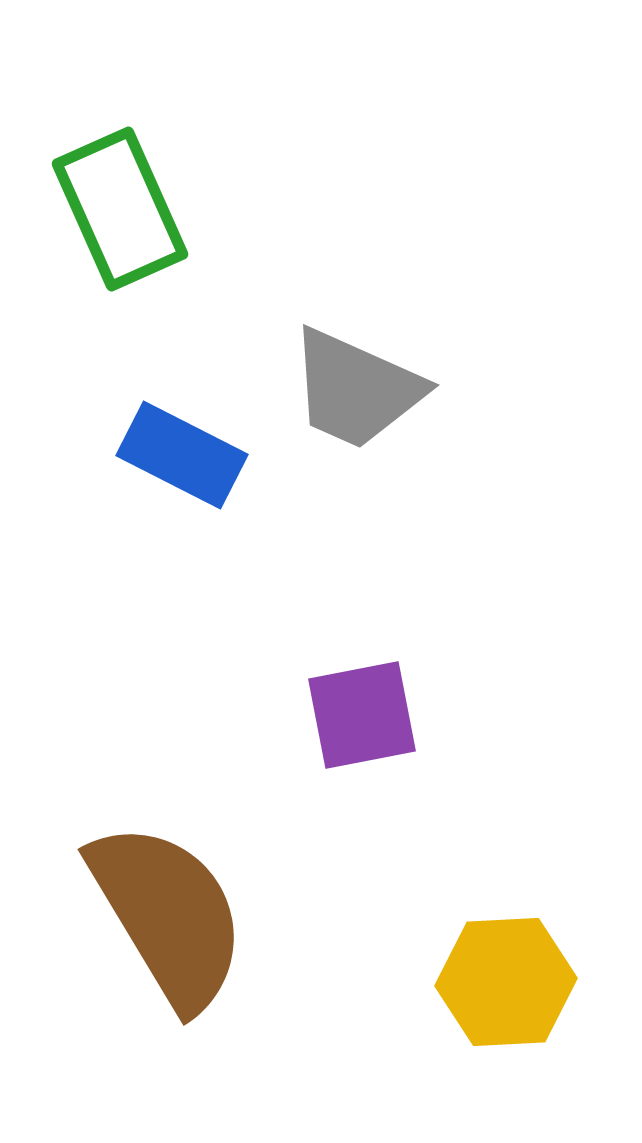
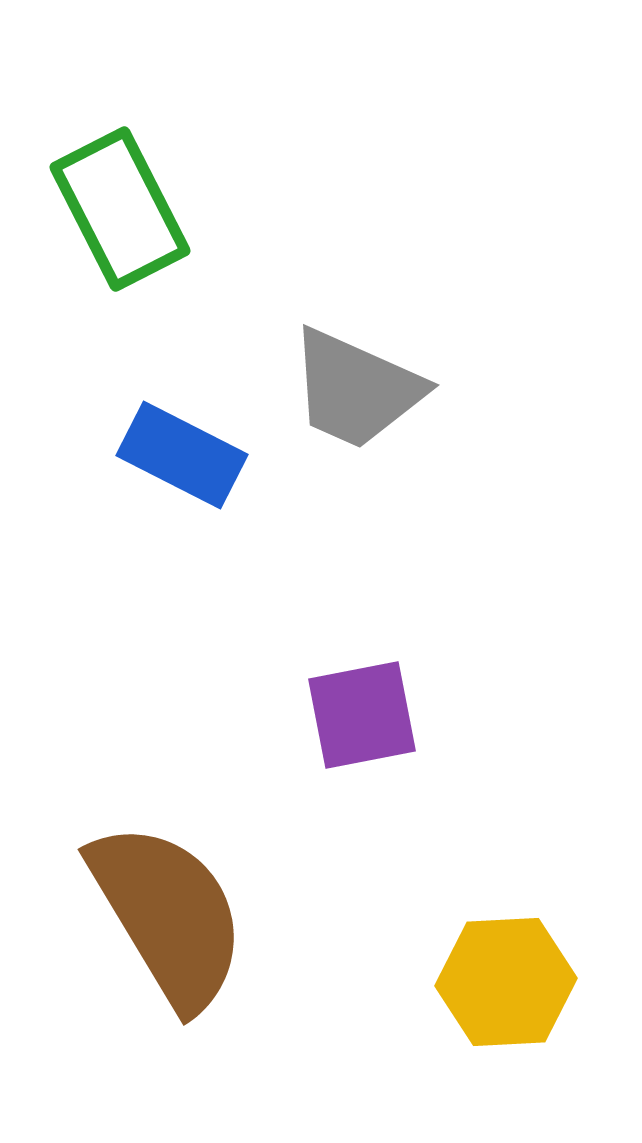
green rectangle: rotated 3 degrees counterclockwise
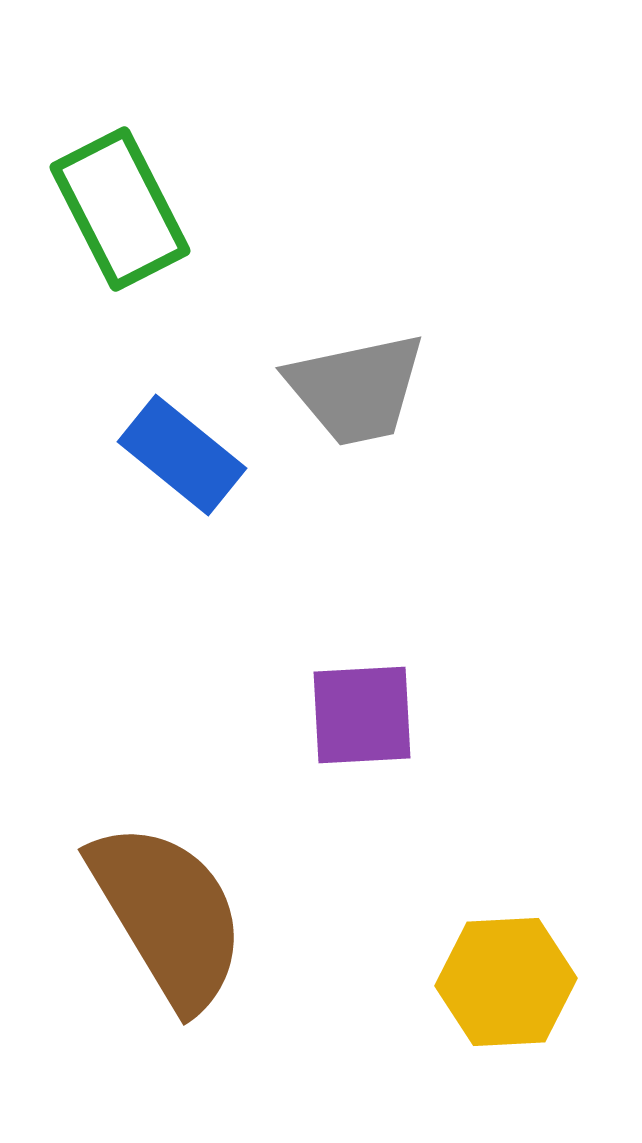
gray trapezoid: rotated 36 degrees counterclockwise
blue rectangle: rotated 12 degrees clockwise
purple square: rotated 8 degrees clockwise
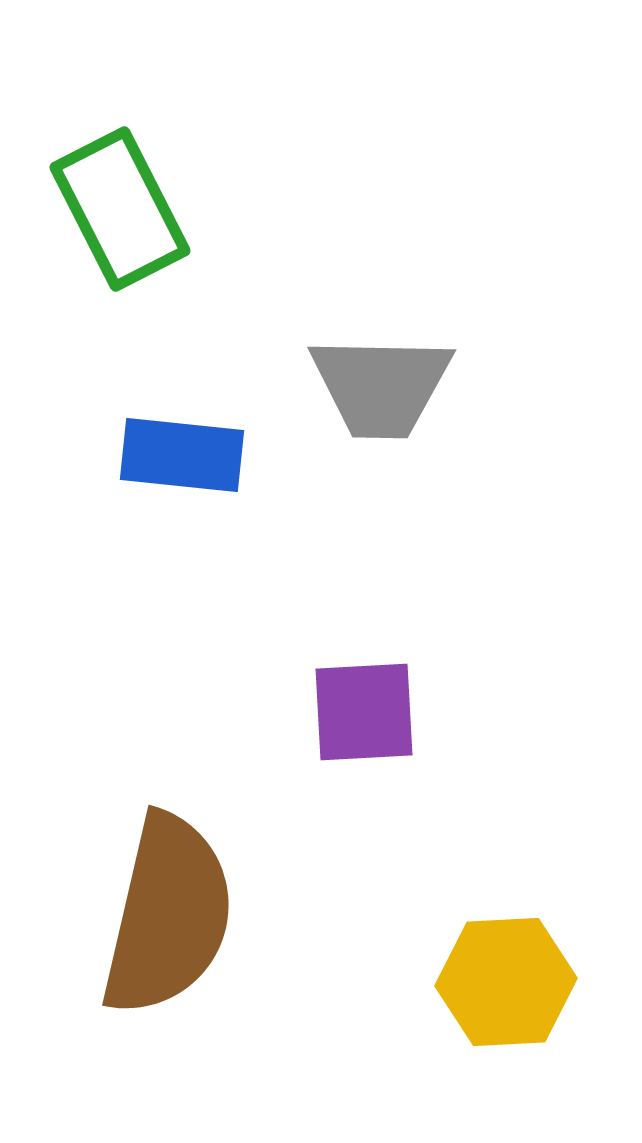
gray trapezoid: moved 25 px right, 3 px up; rotated 13 degrees clockwise
blue rectangle: rotated 33 degrees counterclockwise
purple square: moved 2 px right, 3 px up
brown semicircle: rotated 44 degrees clockwise
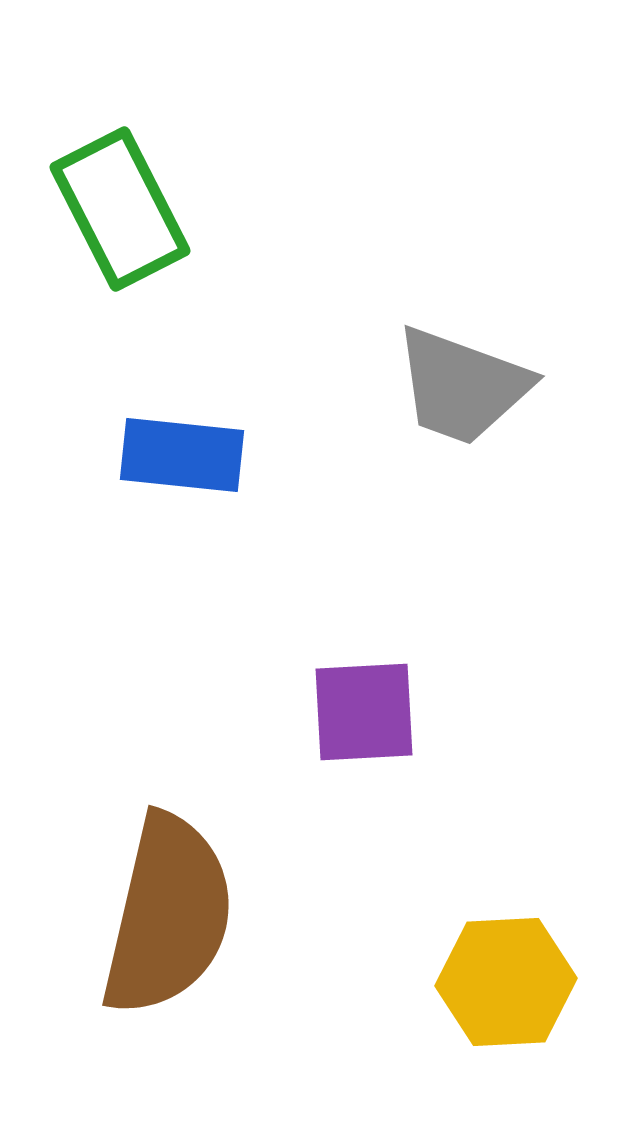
gray trapezoid: moved 81 px right; rotated 19 degrees clockwise
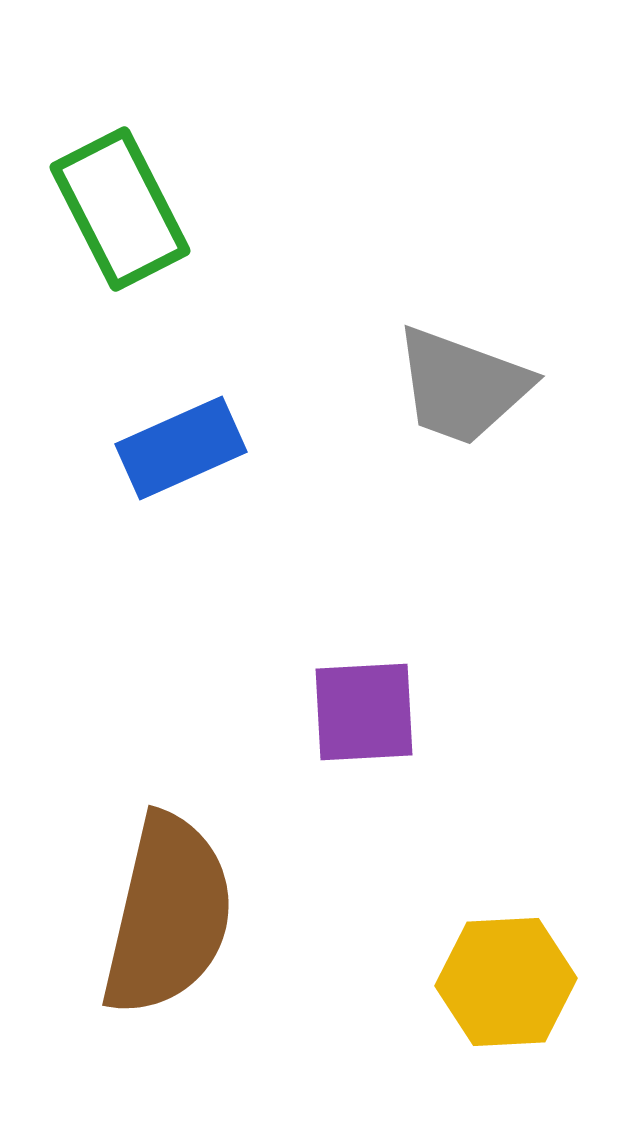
blue rectangle: moved 1 px left, 7 px up; rotated 30 degrees counterclockwise
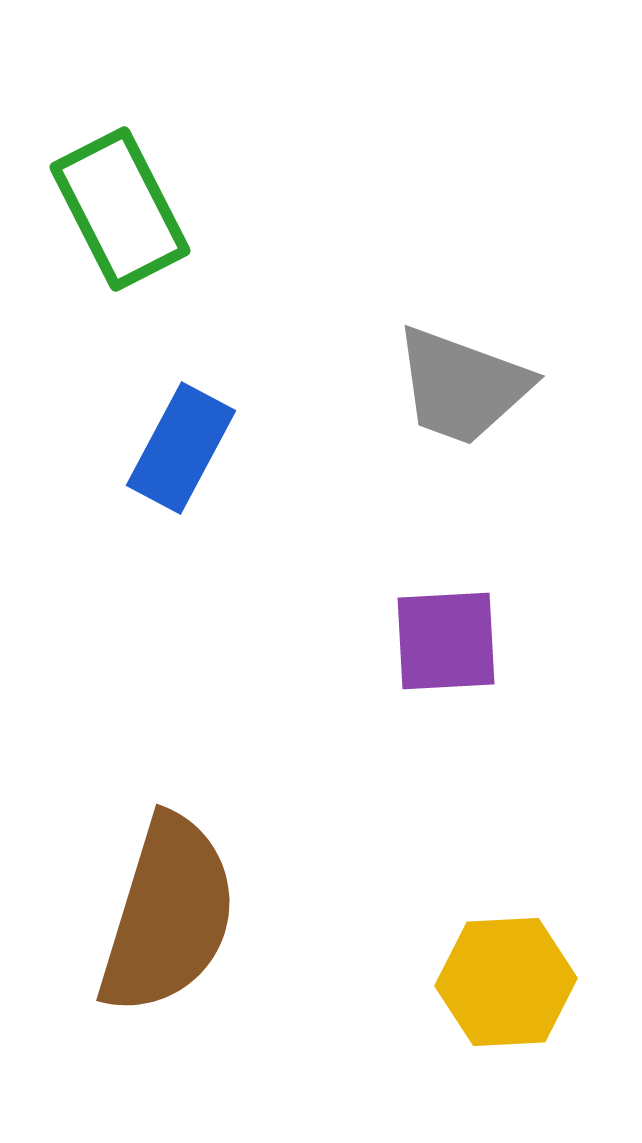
blue rectangle: rotated 38 degrees counterclockwise
purple square: moved 82 px right, 71 px up
brown semicircle: rotated 4 degrees clockwise
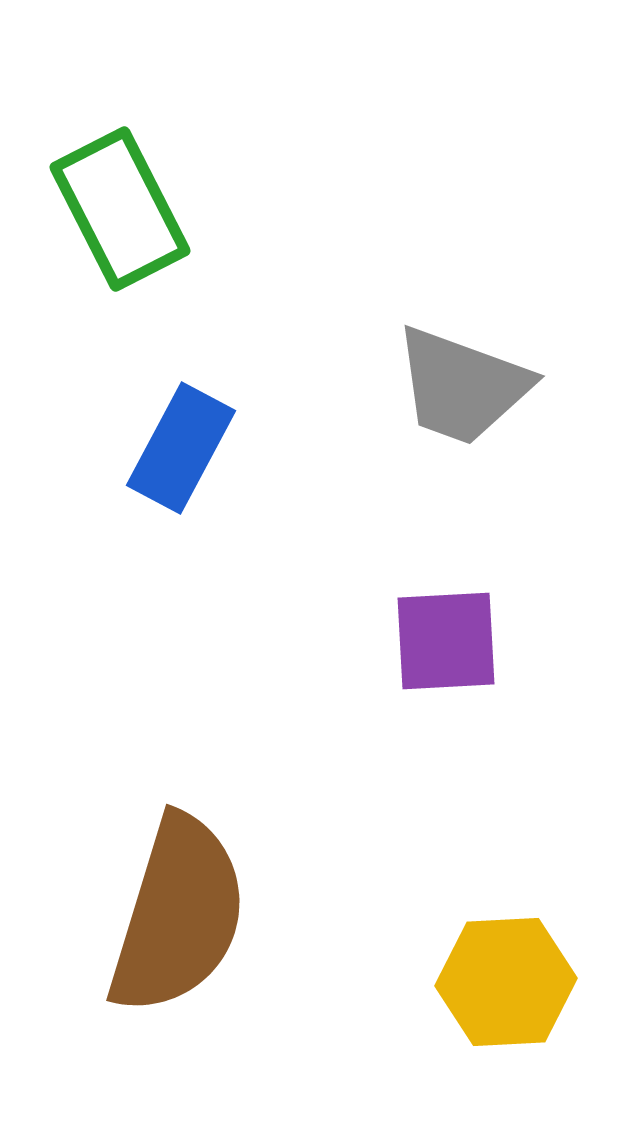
brown semicircle: moved 10 px right
